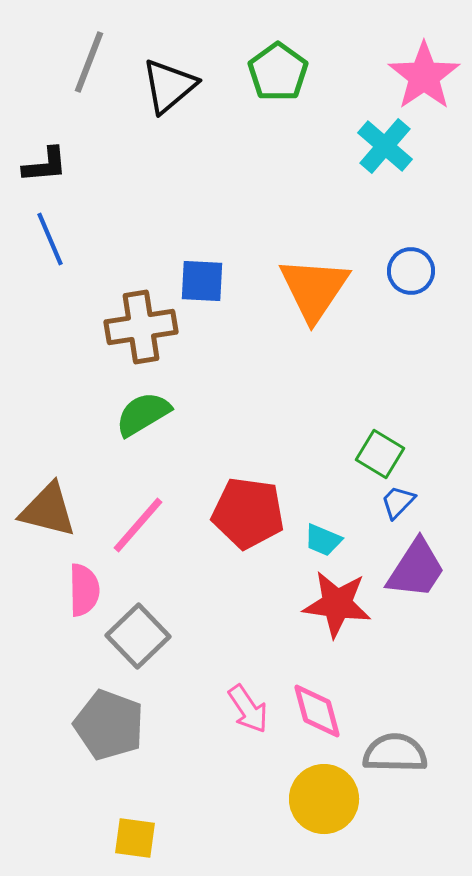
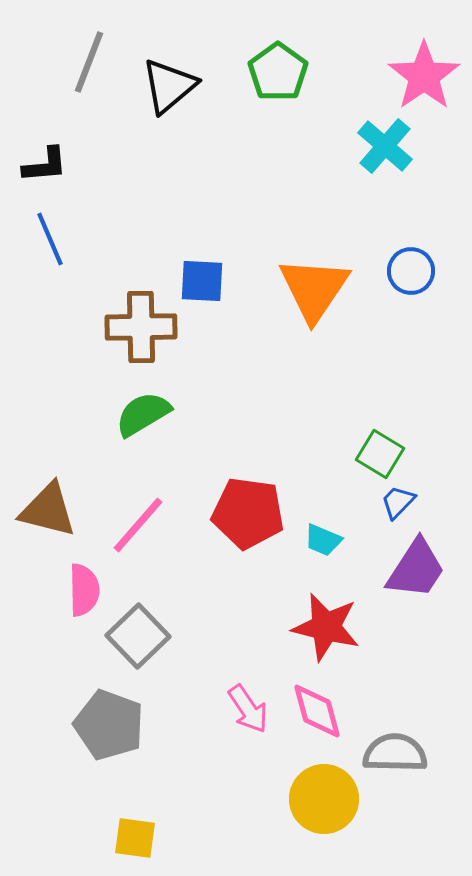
brown cross: rotated 8 degrees clockwise
red star: moved 11 px left, 23 px down; rotated 6 degrees clockwise
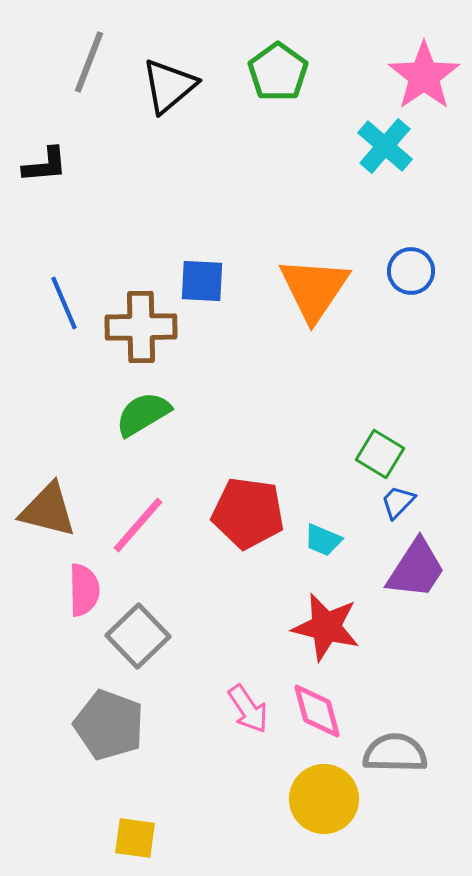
blue line: moved 14 px right, 64 px down
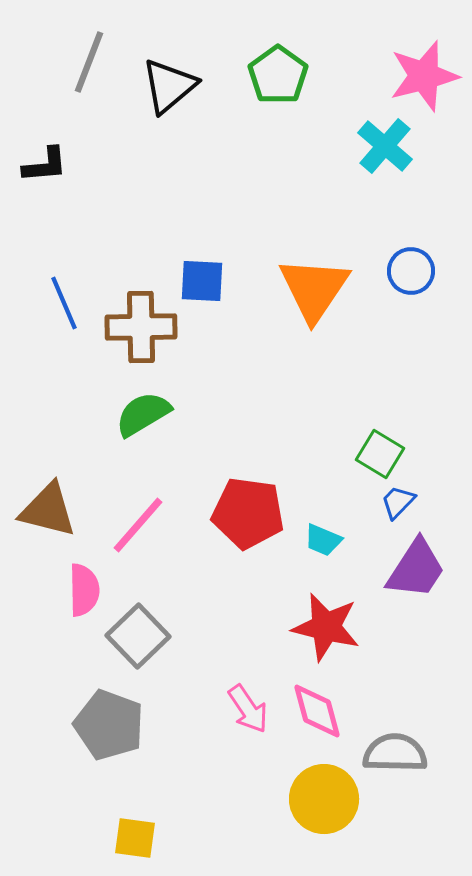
green pentagon: moved 3 px down
pink star: rotated 20 degrees clockwise
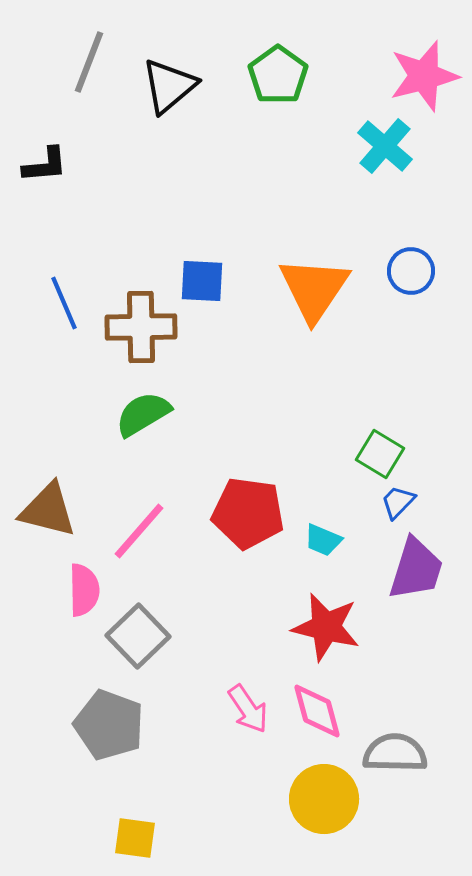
pink line: moved 1 px right, 6 px down
purple trapezoid: rotated 16 degrees counterclockwise
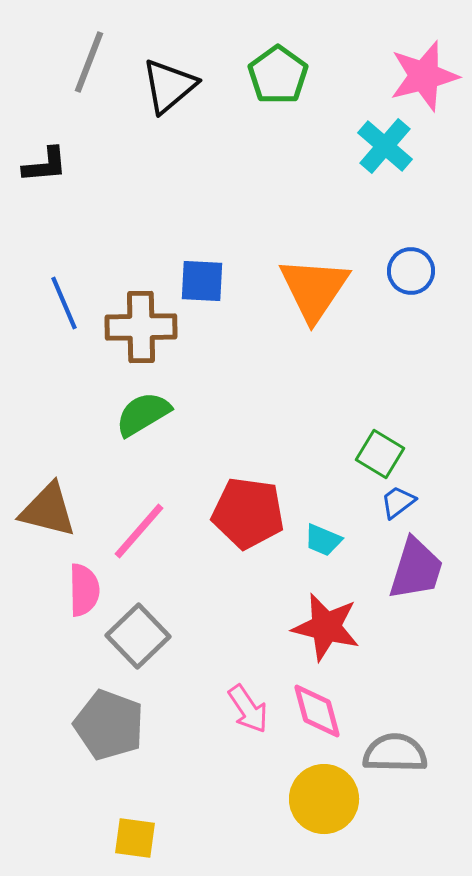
blue trapezoid: rotated 9 degrees clockwise
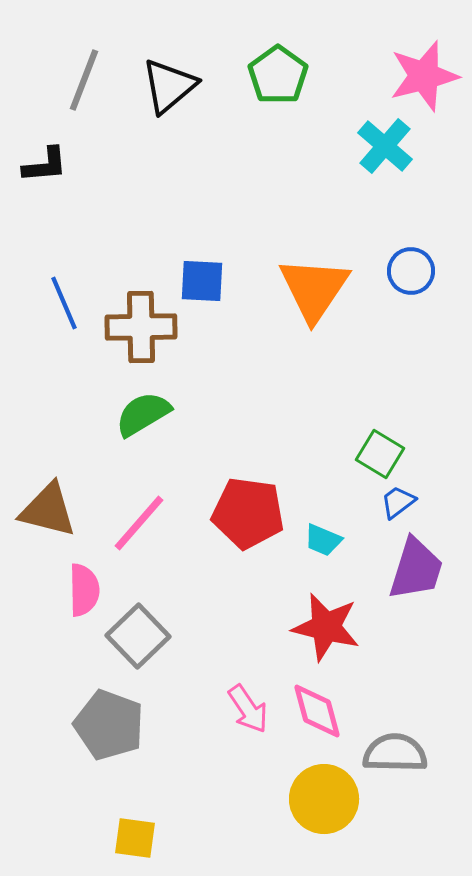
gray line: moved 5 px left, 18 px down
pink line: moved 8 px up
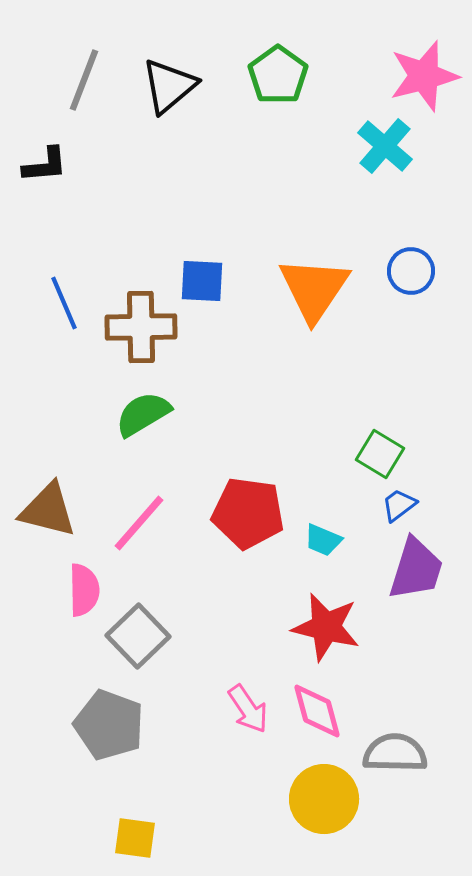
blue trapezoid: moved 1 px right, 3 px down
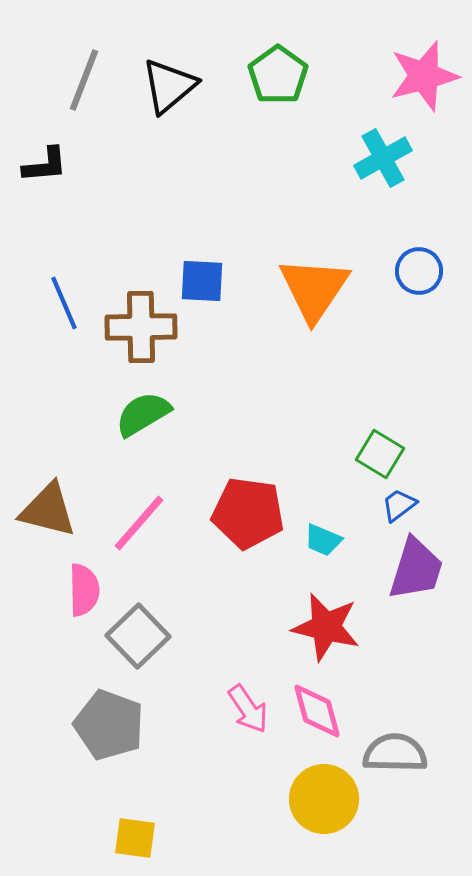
cyan cross: moved 2 px left, 12 px down; rotated 20 degrees clockwise
blue circle: moved 8 px right
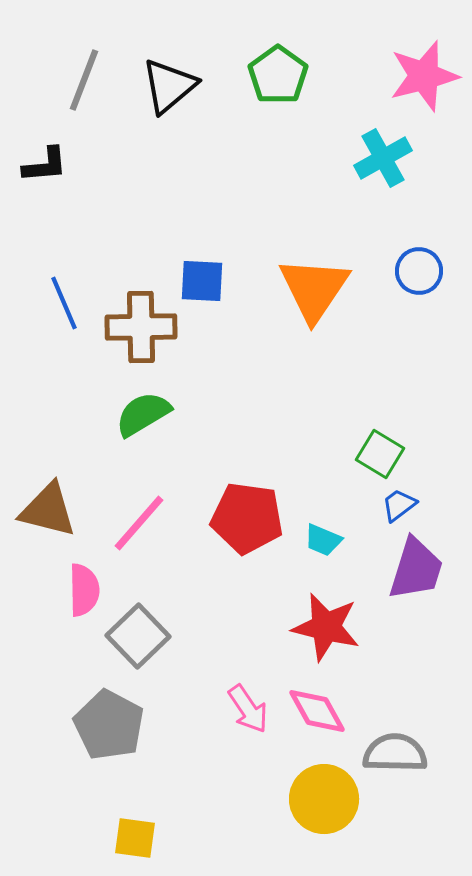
red pentagon: moved 1 px left, 5 px down
pink diamond: rotated 14 degrees counterclockwise
gray pentagon: rotated 8 degrees clockwise
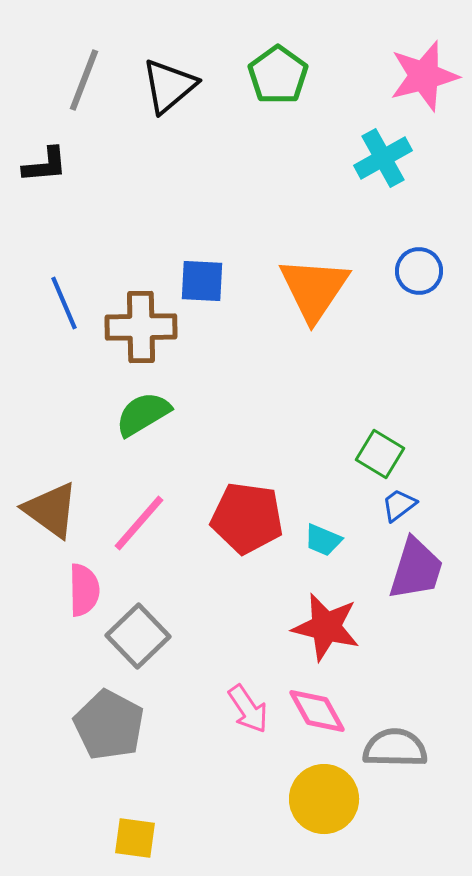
brown triangle: moved 3 px right; rotated 22 degrees clockwise
gray semicircle: moved 5 px up
